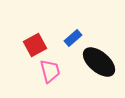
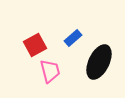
black ellipse: rotated 76 degrees clockwise
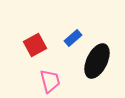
black ellipse: moved 2 px left, 1 px up
pink trapezoid: moved 10 px down
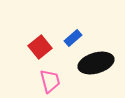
red square: moved 5 px right, 2 px down; rotated 10 degrees counterclockwise
black ellipse: moved 1 px left, 2 px down; rotated 48 degrees clockwise
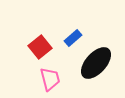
black ellipse: rotated 32 degrees counterclockwise
pink trapezoid: moved 2 px up
